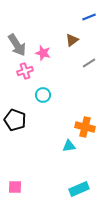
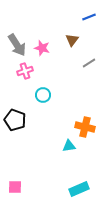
brown triangle: rotated 16 degrees counterclockwise
pink star: moved 1 px left, 5 px up
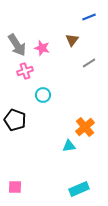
orange cross: rotated 36 degrees clockwise
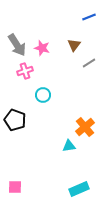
brown triangle: moved 2 px right, 5 px down
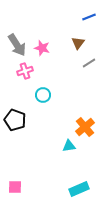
brown triangle: moved 4 px right, 2 px up
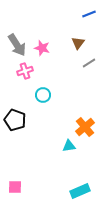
blue line: moved 3 px up
cyan rectangle: moved 1 px right, 2 px down
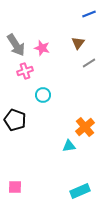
gray arrow: moved 1 px left
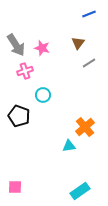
black pentagon: moved 4 px right, 4 px up
cyan rectangle: rotated 12 degrees counterclockwise
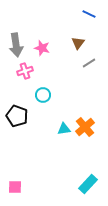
blue line: rotated 48 degrees clockwise
gray arrow: rotated 25 degrees clockwise
black pentagon: moved 2 px left
cyan triangle: moved 5 px left, 17 px up
cyan rectangle: moved 8 px right, 7 px up; rotated 12 degrees counterclockwise
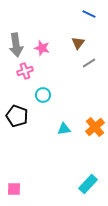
orange cross: moved 10 px right
pink square: moved 1 px left, 2 px down
